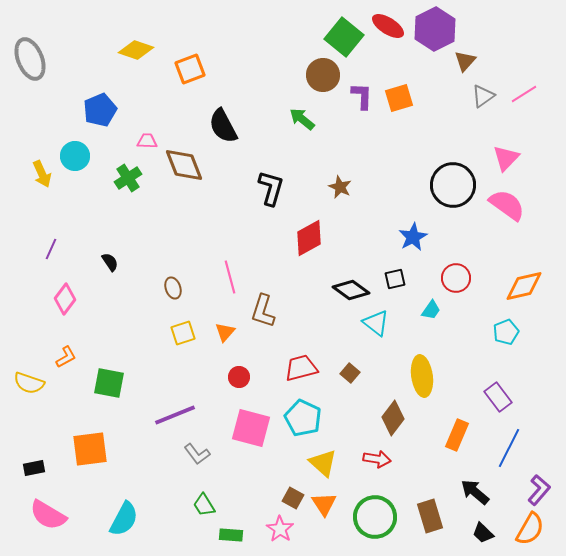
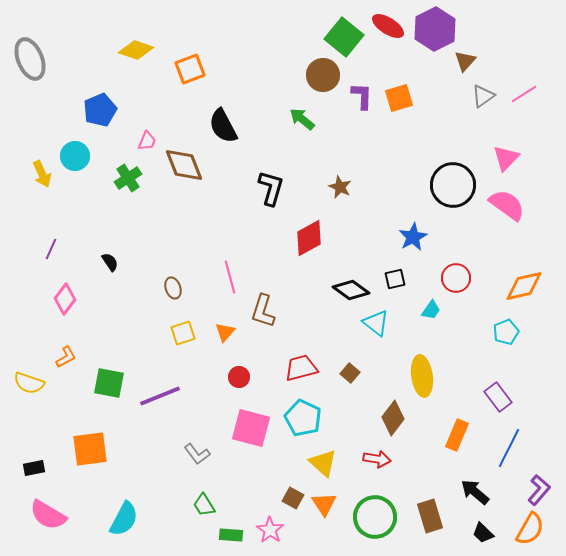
pink trapezoid at (147, 141): rotated 110 degrees clockwise
purple line at (175, 415): moved 15 px left, 19 px up
pink star at (280, 529): moved 10 px left, 1 px down
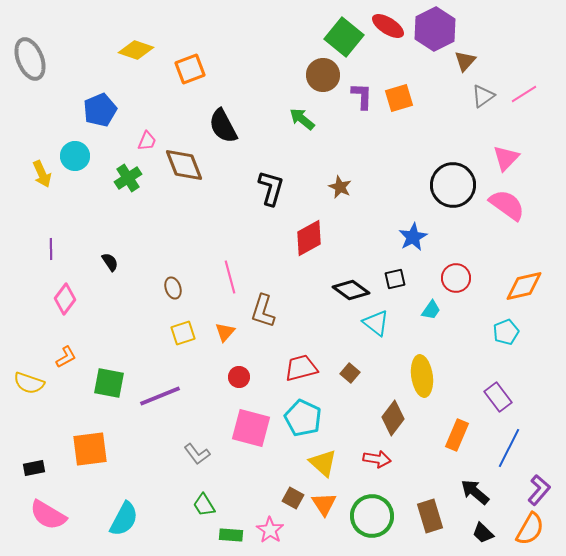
purple line at (51, 249): rotated 25 degrees counterclockwise
green circle at (375, 517): moved 3 px left, 1 px up
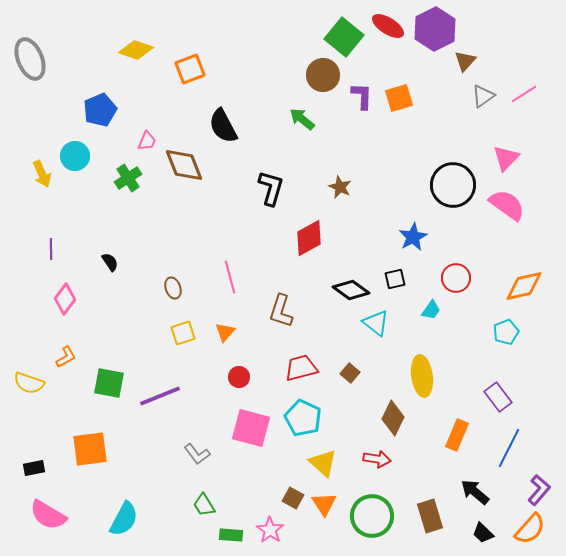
brown L-shape at (263, 311): moved 18 px right
brown diamond at (393, 418): rotated 12 degrees counterclockwise
orange semicircle at (530, 529): rotated 12 degrees clockwise
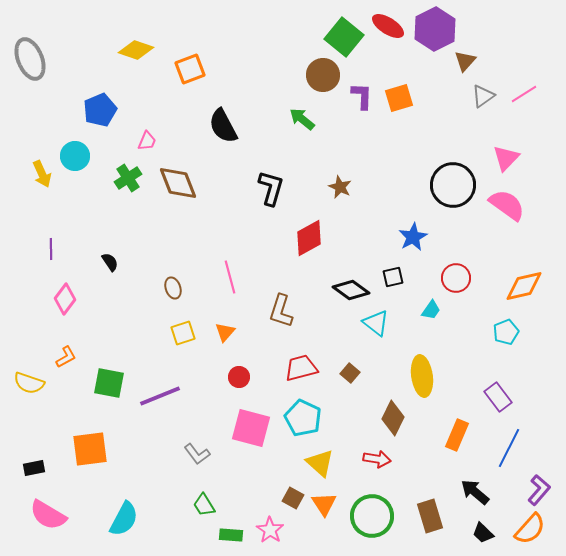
brown diamond at (184, 165): moved 6 px left, 18 px down
black square at (395, 279): moved 2 px left, 2 px up
yellow triangle at (323, 463): moved 3 px left
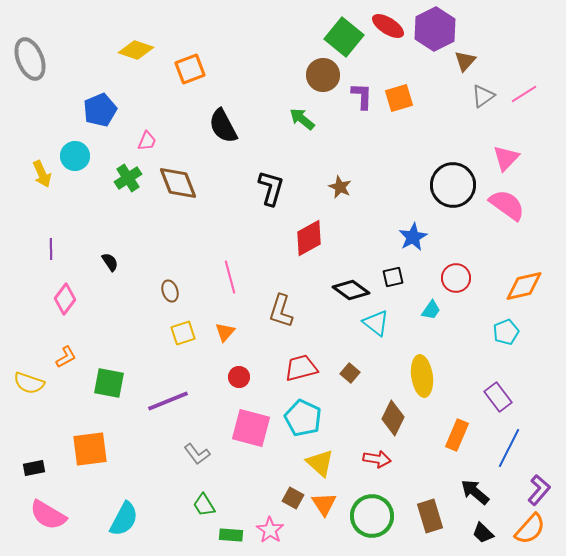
brown ellipse at (173, 288): moved 3 px left, 3 px down
purple line at (160, 396): moved 8 px right, 5 px down
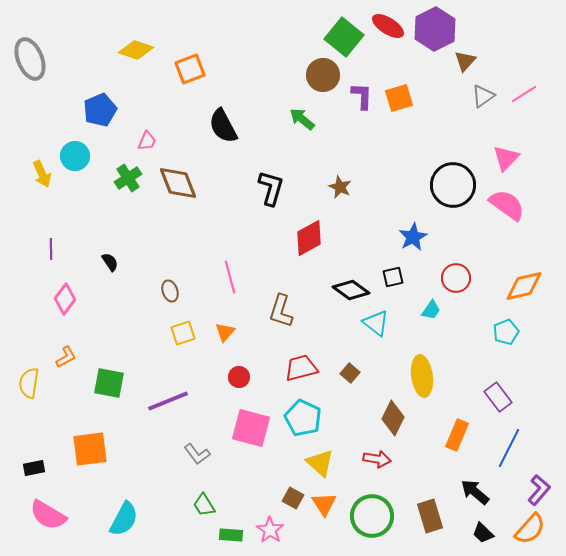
yellow semicircle at (29, 383): rotated 80 degrees clockwise
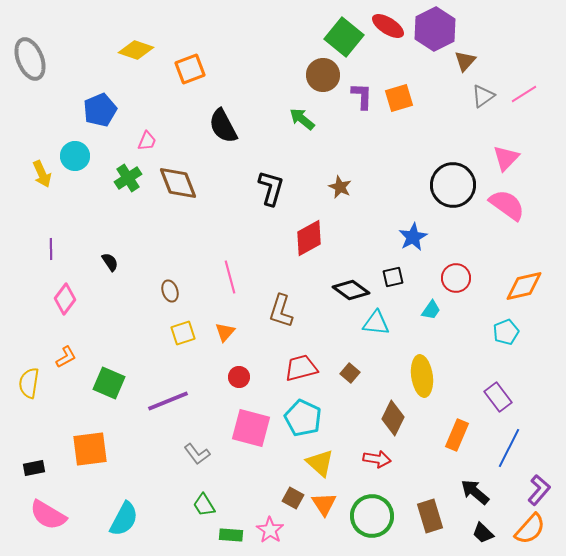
cyan triangle at (376, 323): rotated 32 degrees counterclockwise
green square at (109, 383): rotated 12 degrees clockwise
